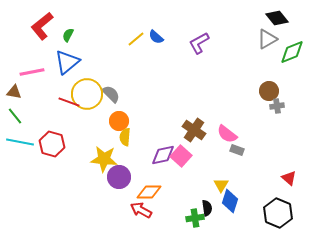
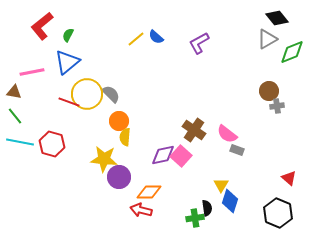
red arrow: rotated 15 degrees counterclockwise
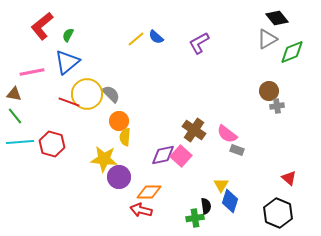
brown triangle: moved 2 px down
cyan line: rotated 16 degrees counterclockwise
black semicircle: moved 1 px left, 2 px up
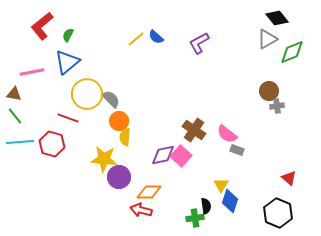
gray semicircle: moved 5 px down
red line: moved 1 px left, 16 px down
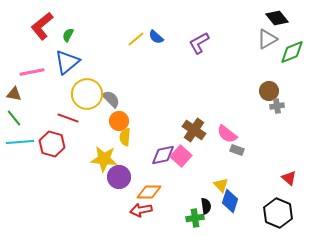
green line: moved 1 px left, 2 px down
yellow triangle: rotated 14 degrees counterclockwise
red arrow: rotated 25 degrees counterclockwise
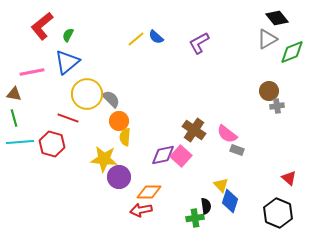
green line: rotated 24 degrees clockwise
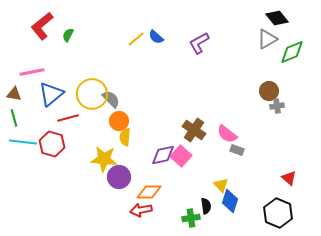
blue triangle: moved 16 px left, 32 px down
yellow circle: moved 5 px right
red line: rotated 35 degrees counterclockwise
cyan line: moved 3 px right; rotated 12 degrees clockwise
green cross: moved 4 px left
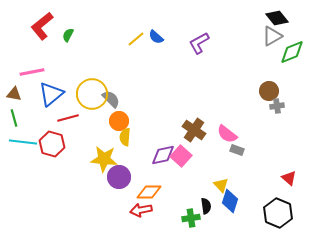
gray triangle: moved 5 px right, 3 px up
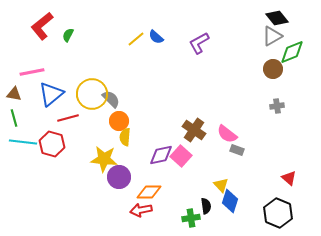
brown circle: moved 4 px right, 22 px up
purple diamond: moved 2 px left
